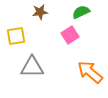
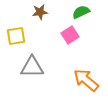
orange arrow: moved 4 px left, 8 px down
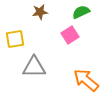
yellow square: moved 1 px left, 3 px down
gray triangle: moved 2 px right
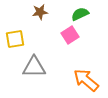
green semicircle: moved 1 px left, 2 px down
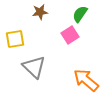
green semicircle: rotated 30 degrees counterclockwise
gray triangle: rotated 45 degrees clockwise
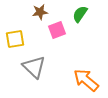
pink square: moved 13 px left, 5 px up; rotated 12 degrees clockwise
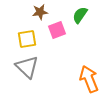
green semicircle: moved 1 px down
yellow square: moved 12 px right
gray triangle: moved 7 px left
orange arrow: moved 3 px right, 1 px up; rotated 28 degrees clockwise
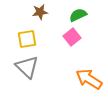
green semicircle: moved 2 px left; rotated 30 degrees clockwise
pink square: moved 15 px right, 7 px down; rotated 18 degrees counterclockwise
orange arrow: rotated 36 degrees counterclockwise
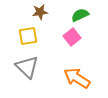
green semicircle: moved 2 px right
yellow square: moved 1 px right, 3 px up
orange arrow: moved 12 px left, 1 px up
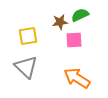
brown star: moved 20 px right, 10 px down
pink square: moved 2 px right, 3 px down; rotated 36 degrees clockwise
gray triangle: moved 1 px left
